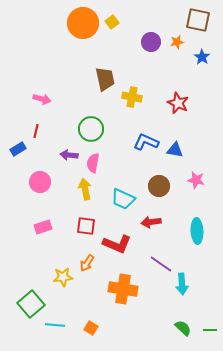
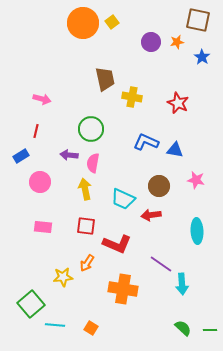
blue rectangle: moved 3 px right, 7 px down
red arrow: moved 7 px up
pink rectangle: rotated 24 degrees clockwise
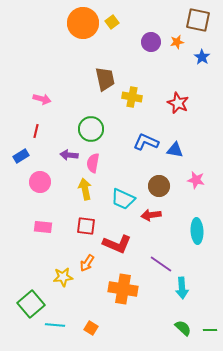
cyan arrow: moved 4 px down
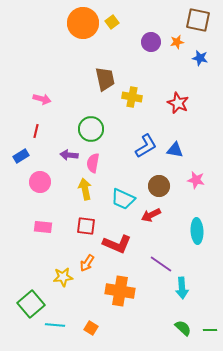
blue star: moved 2 px left, 1 px down; rotated 21 degrees counterclockwise
blue L-shape: moved 4 px down; rotated 125 degrees clockwise
red arrow: rotated 18 degrees counterclockwise
orange cross: moved 3 px left, 2 px down
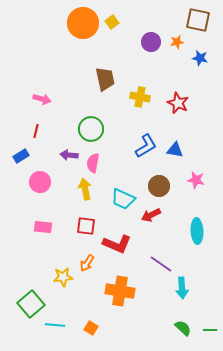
yellow cross: moved 8 px right
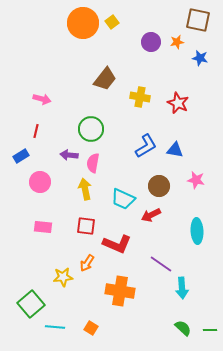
brown trapezoid: rotated 50 degrees clockwise
cyan line: moved 2 px down
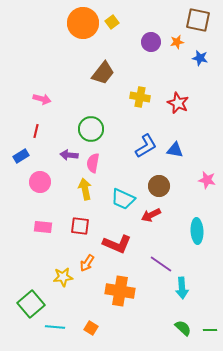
brown trapezoid: moved 2 px left, 6 px up
pink star: moved 11 px right
red square: moved 6 px left
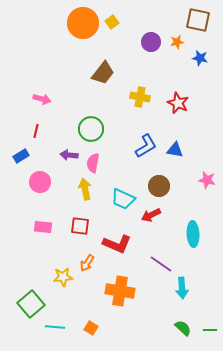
cyan ellipse: moved 4 px left, 3 px down
